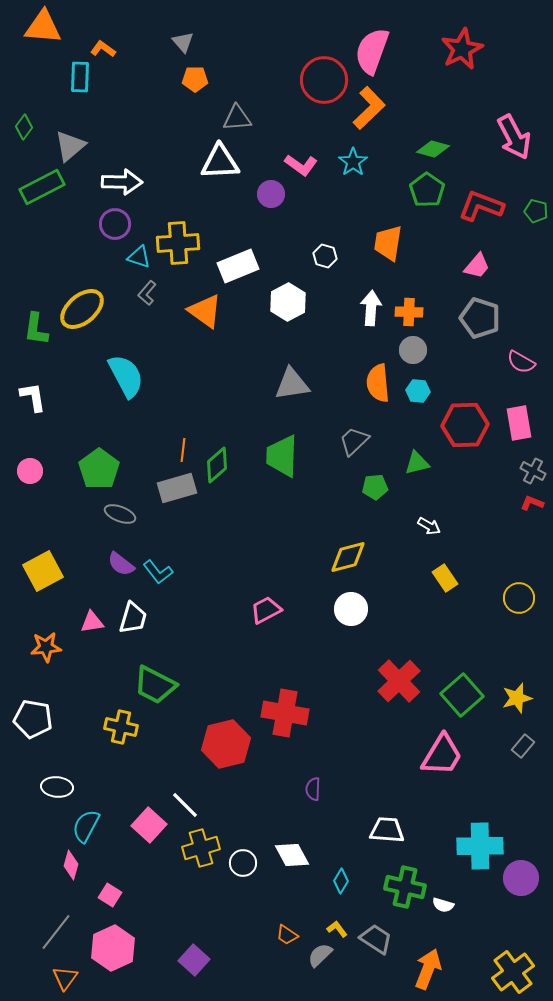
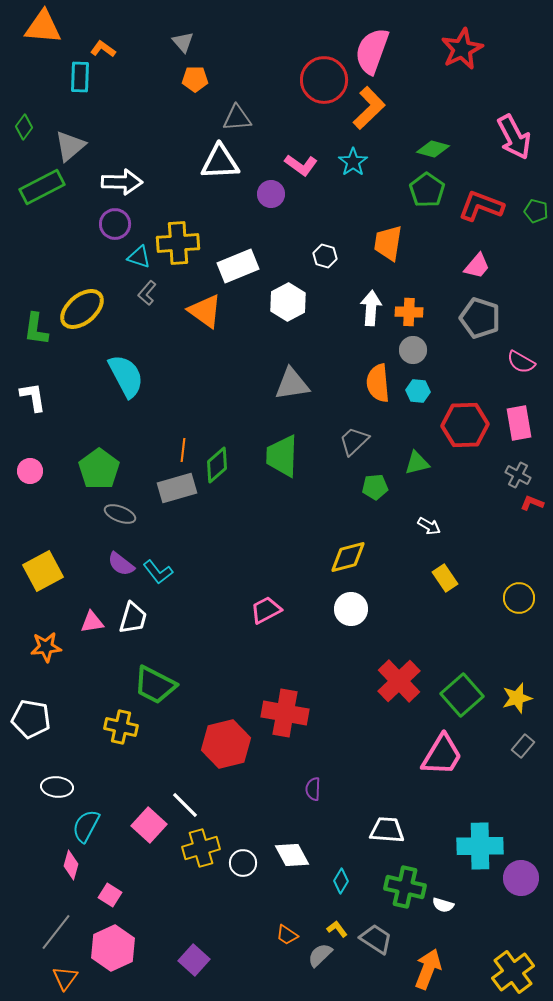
gray cross at (533, 471): moved 15 px left, 4 px down
white pentagon at (33, 719): moved 2 px left
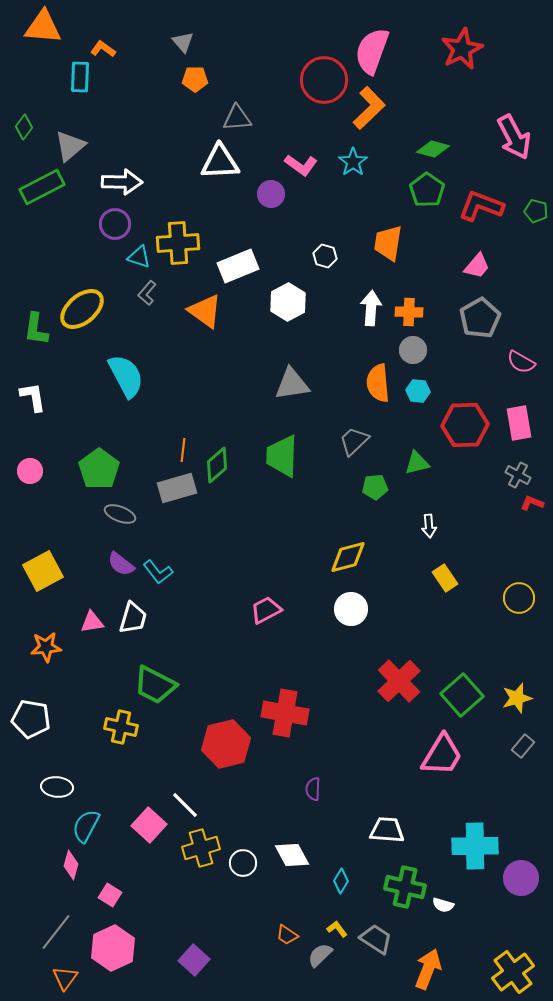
gray pentagon at (480, 318): rotated 24 degrees clockwise
white arrow at (429, 526): rotated 55 degrees clockwise
cyan cross at (480, 846): moved 5 px left
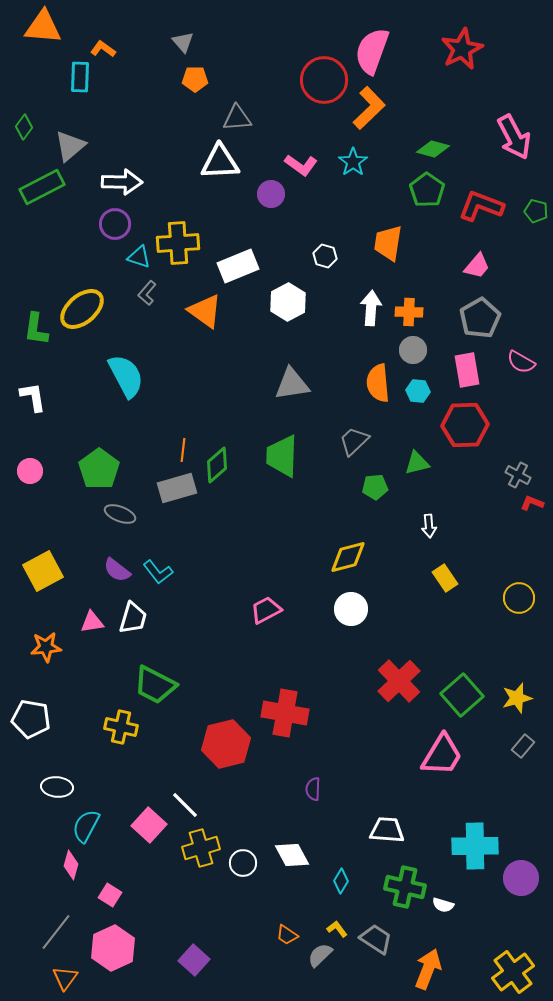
pink rectangle at (519, 423): moved 52 px left, 53 px up
purple semicircle at (121, 564): moved 4 px left, 6 px down
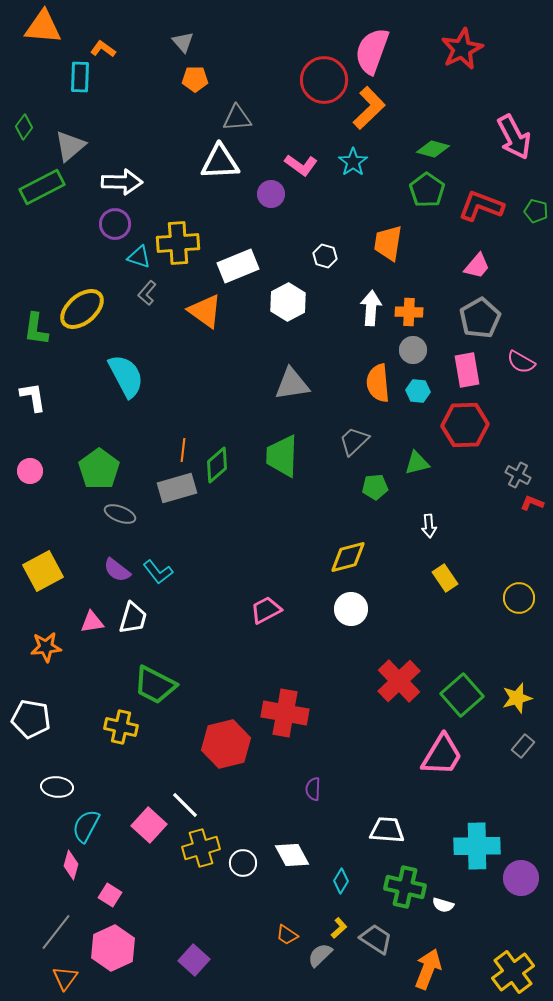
cyan cross at (475, 846): moved 2 px right
yellow L-shape at (337, 929): moved 2 px right, 1 px up; rotated 85 degrees clockwise
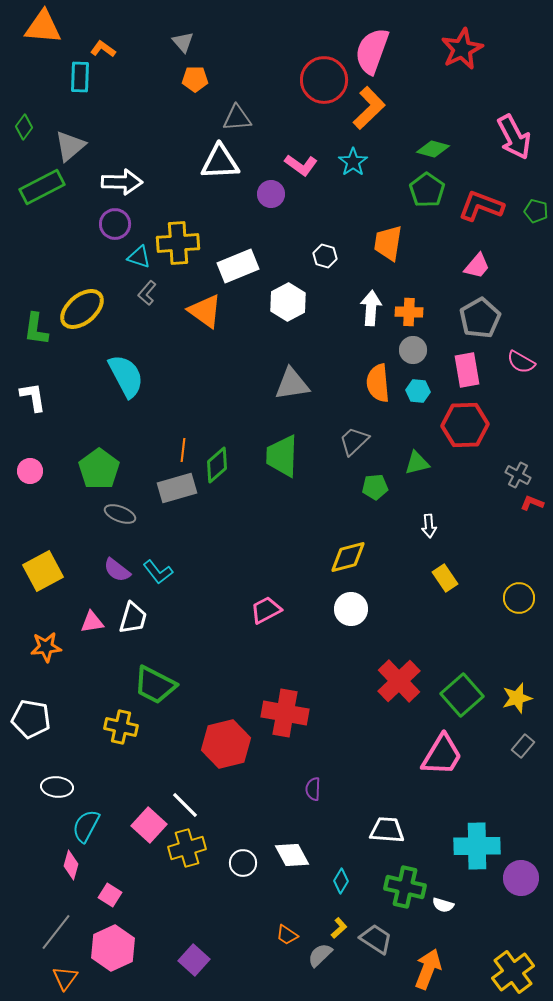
yellow cross at (201, 848): moved 14 px left
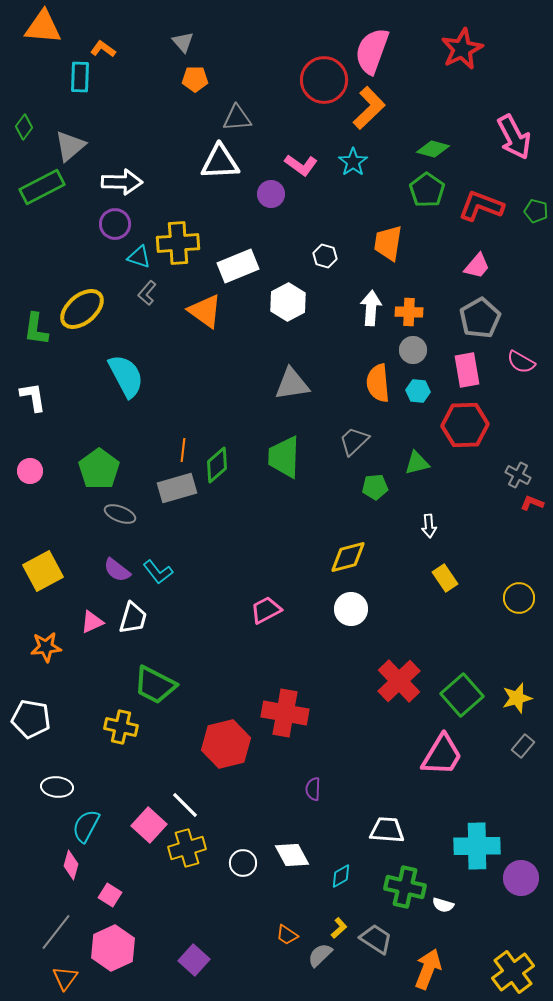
green trapezoid at (282, 456): moved 2 px right, 1 px down
pink triangle at (92, 622): rotated 15 degrees counterclockwise
cyan diamond at (341, 881): moved 5 px up; rotated 30 degrees clockwise
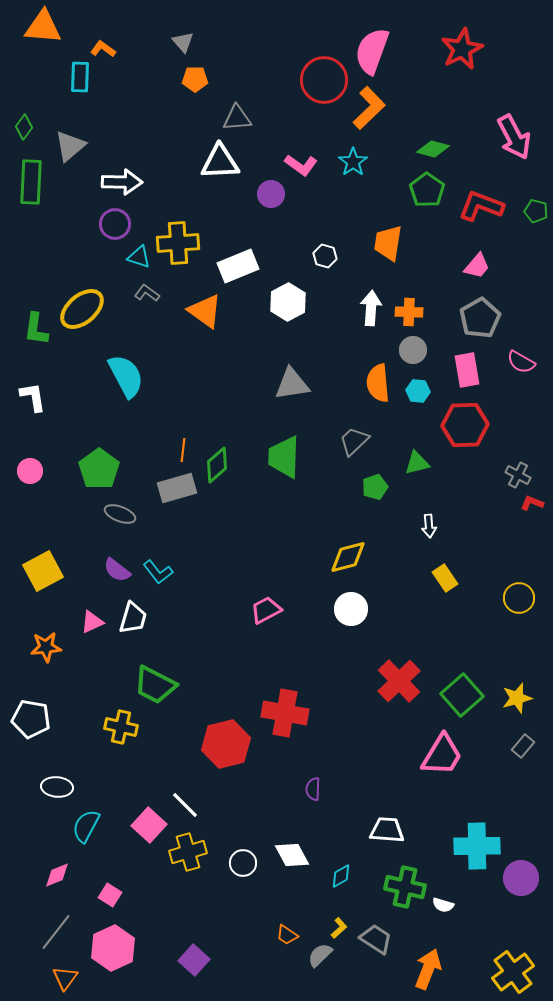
green rectangle at (42, 187): moved 11 px left, 5 px up; rotated 60 degrees counterclockwise
gray L-shape at (147, 293): rotated 85 degrees clockwise
green pentagon at (375, 487): rotated 15 degrees counterclockwise
yellow cross at (187, 848): moved 1 px right, 4 px down
pink diamond at (71, 865): moved 14 px left, 10 px down; rotated 52 degrees clockwise
